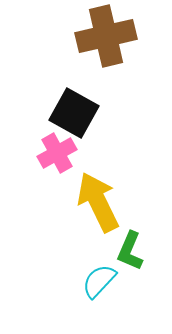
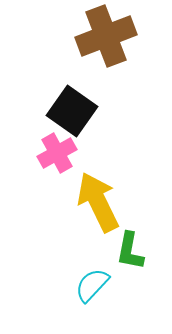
brown cross: rotated 8 degrees counterclockwise
black square: moved 2 px left, 2 px up; rotated 6 degrees clockwise
green L-shape: rotated 12 degrees counterclockwise
cyan semicircle: moved 7 px left, 4 px down
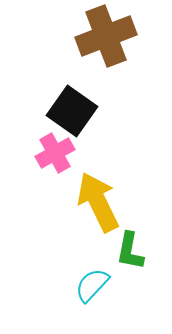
pink cross: moved 2 px left
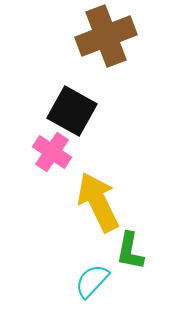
black square: rotated 6 degrees counterclockwise
pink cross: moved 3 px left, 1 px up; rotated 27 degrees counterclockwise
cyan semicircle: moved 4 px up
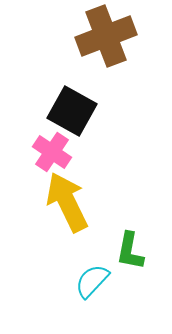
yellow arrow: moved 31 px left
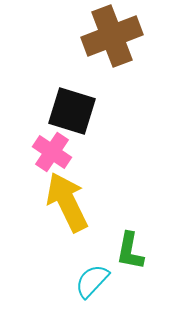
brown cross: moved 6 px right
black square: rotated 12 degrees counterclockwise
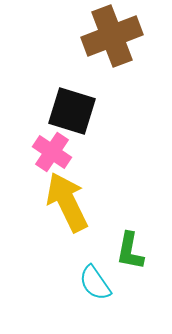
cyan semicircle: moved 3 px right, 2 px down; rotated 78 degrees counterclockwise
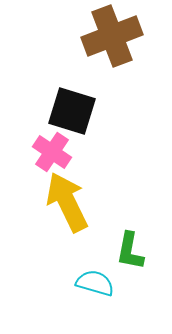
cyan semicircle: rotated 141 degrees clockwise
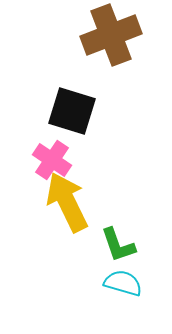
brown cross: moved 1 px left, 1 px up
pink cross: moved 8 px down
green L-shape: moved 12 px left, 6 px up; rotated 30 degrees counterclockwise
cyan semicircle: moved 28 px right
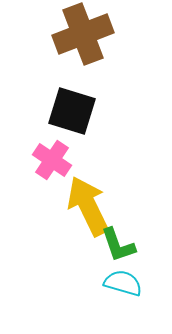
brown cross: moved 28 px left, 1 px up
yellow arrow: moved 21 px right, 4 px down
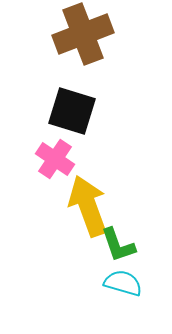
pink cross: moved 3 px right, 1 px up
yellow arrow: rotated 6 degrees clockwise
